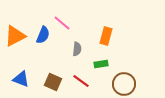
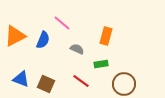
blue semicircle: moved 5 px down
gray semicircle: rotated 72 degrees counterclockwise
brown square: moved 7 px left, 2 px down
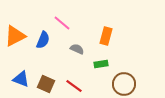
red line: moved 7 px left, 5 px down
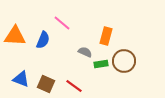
orange triangle: rotated 30 degrees clockwise
gray semicircle: moved 8 px right, 3 px down
brown circle: moved 23 px up
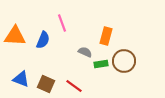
pink line: rotated 30 degrees clockwise
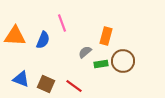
gray semicircle: rotated 64 degrees counterclockwise
brown circle: moved 1 px left
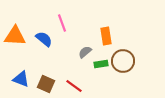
orange rectangle: rotated 24 degrees counterclockwise
blue semicircle: moved 1 px right, 1 px up; rotated 72 degrees counterclockwise
